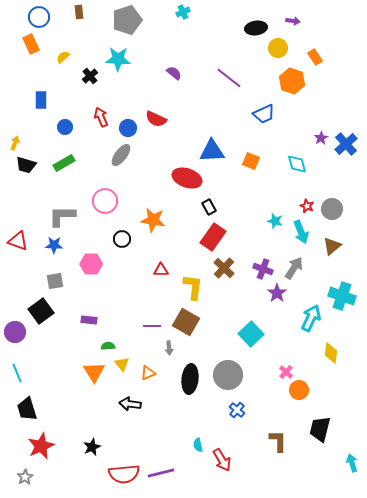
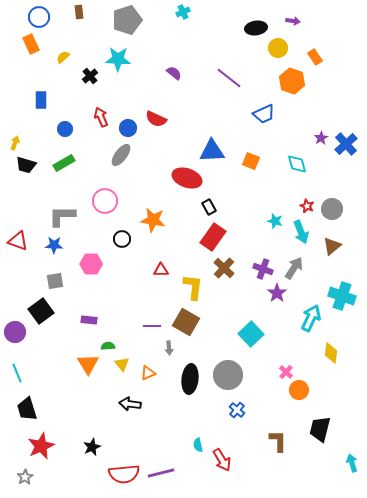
blue circle at (65, 127): moved 2 px down
orange triangle at (94, 372): moved 6 px left, 8 px up
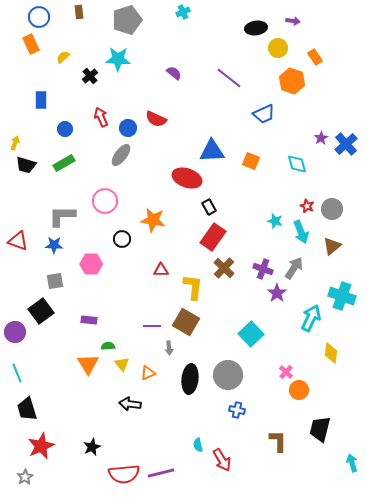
blue cross at (237, 410): rotated 28 degrees counterclockwise
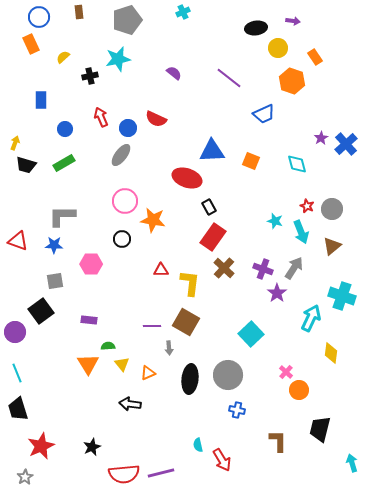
cyan star at (118, 59): rotated 15 degrees counterclockwise
black cross at (90, 76): rotated 28 degrees clockwise
pink circle at (105, 201): moved 20 px right
yellow L-shape at (193, 287): moved 3 px left, 4 px up
black trapezoid at (27, 409): moved 9 px left
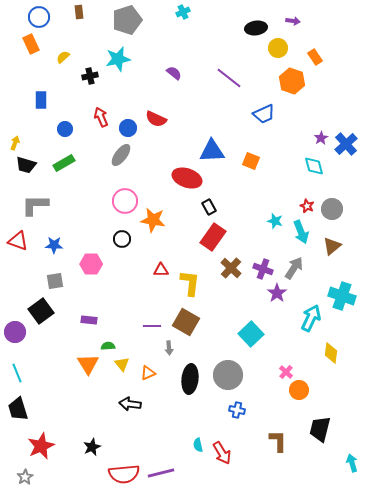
cyan diamond at (297, 164): moved 17 px right, 2 px down
gray L-shape at (62, 216): moved 27 px left, 11 px up
brown cross at (224, 268): moved 7 px right
red arrow at (222, 460): moved 7 px up
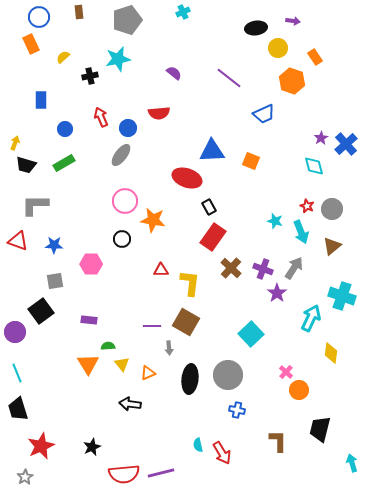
red semicircle at (156, 119): moved 3 px right, 6 px up; rotated 30 degrees counterclockwise
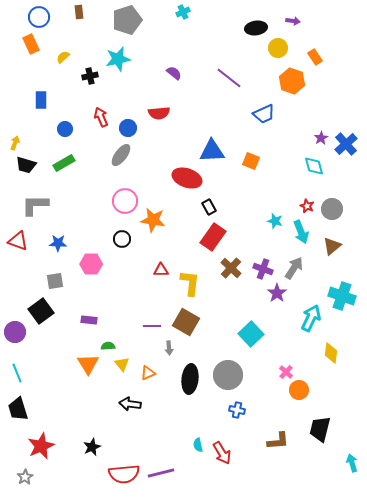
blue star at (54, 245): moved 4 px right, 2 px up
brown L-shape at (278, 441): rotated 85 degrees clockwise
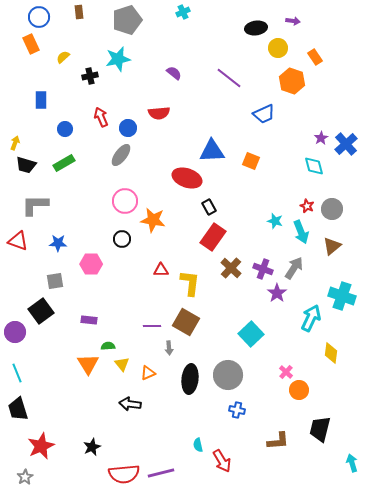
red arrow at (222, 453): moved 8 px down
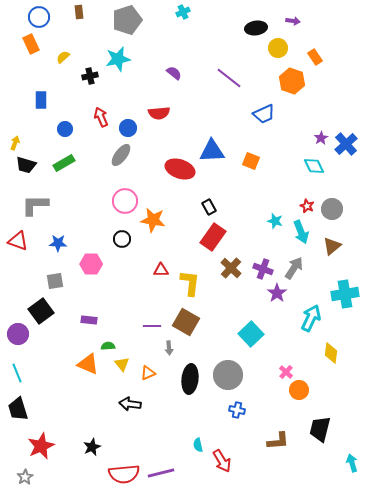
cyan diamond at (314, 166): rotated 10 degrees counterclockwise
red ellipse at (187, 178): moved 7 px left, 9 px up
cyan cross at (342, 296): moved 3 px right, 2 px up; rotated 28 degrees counterclockwise
purple circle at (15, 332): moved 3 px right, 2 px down
orange triangle at (88, 364): rotated 35 degrees counterclockwise
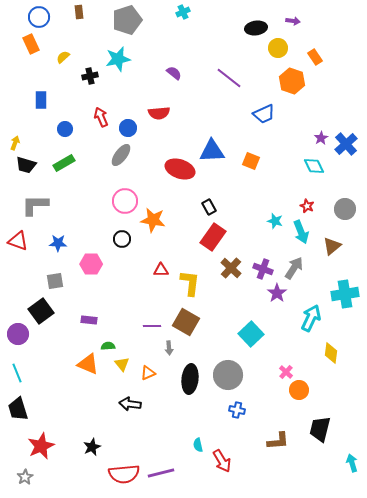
gray circle at (332, 209): moved 13 px right
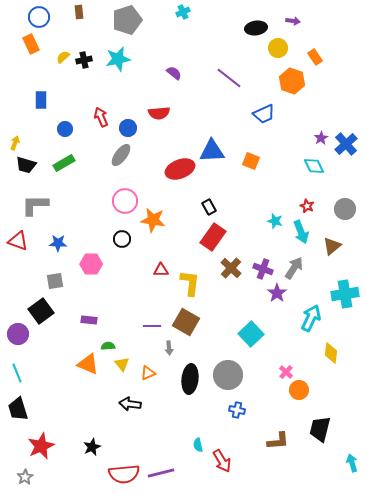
black cross at (90, 76): moved 6 px left, 16 px up
red ellipse at (180, 169): rotated 40 degrees counterclockwise
